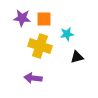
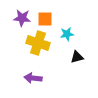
orange square: moved 1 px right
yellow cross: moved 2 px left, 3 px up
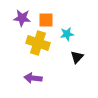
orange square: moved 1 px right, 1 px down
black triangle: rotated 32 degrees counterclockwise
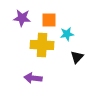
orange square: moved 3 px right
yellow cross: moved 4 px right, 2 px down; rotated 15 degrees counterclockwise
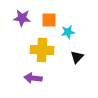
cyan star: moved 1 px right, 2 px up
yellow cross: moved 5 px down
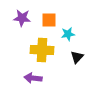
cyan star: moved 2 px down
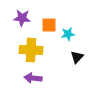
orange square: moved 5 px down
yellow cross: moved 11 px left
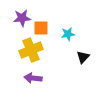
purple star: rotated 12 degrees counterclockwise
orange square: moved 8 px left, 3 px down
yellow cross: rotated 25 degrees counterclockwise
black triangle: moved 6 px right
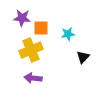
purple star: rotated 12 degrees clockwise
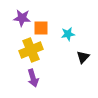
purple arrow: rotated 114 degrees counterclockwise
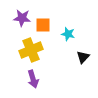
orange square: moved 2 px right, 3 px up
cyan star: rotated 24 degrees clockwise
purple arrow: moved 1 px down
